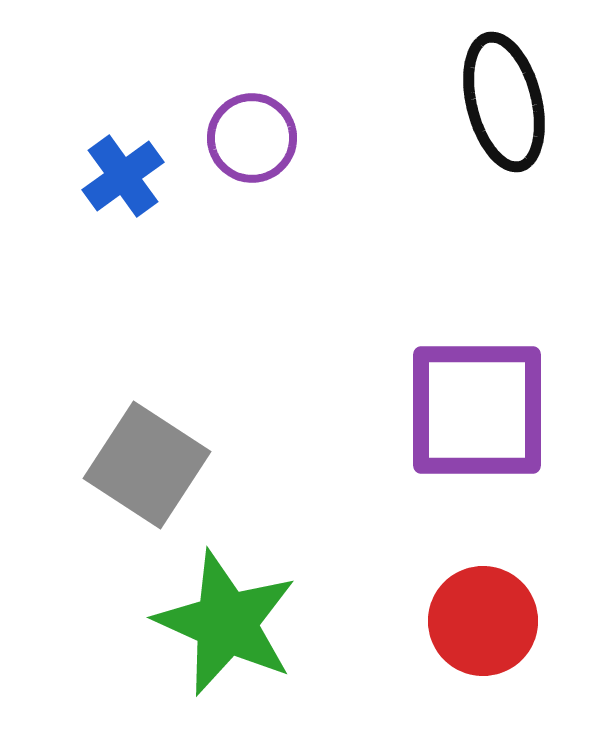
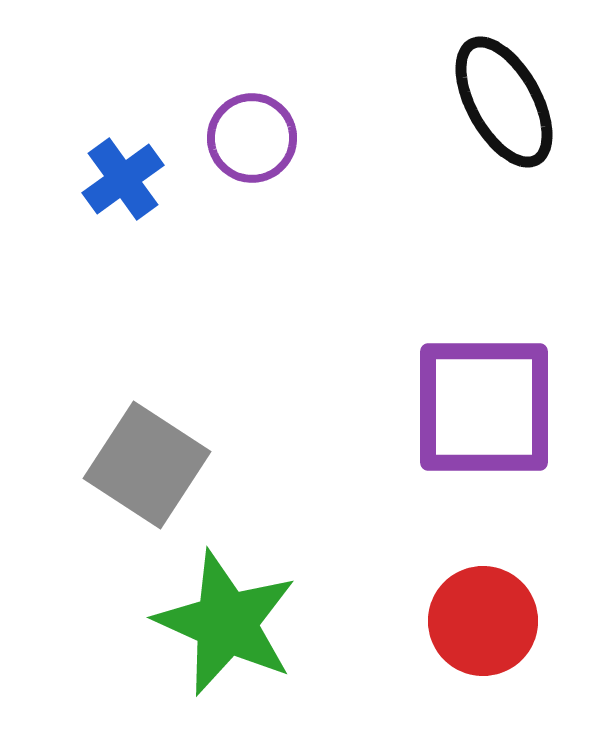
black ellipse: rotated 15 degrees counterclockwise
blue cross: moved 3 px down
purple square: moved 7 px right, 3 px up
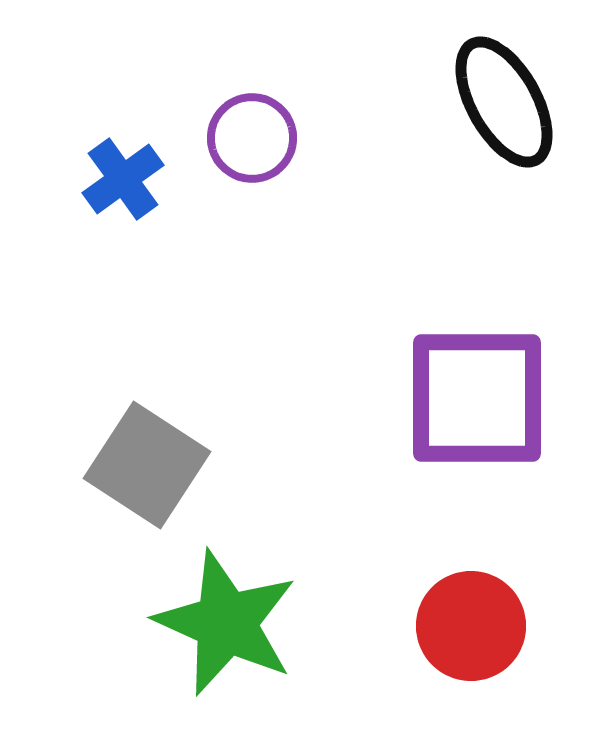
purple square: moved 7 px left, 9 px up
red circle: moved 12 px left, 5 px down
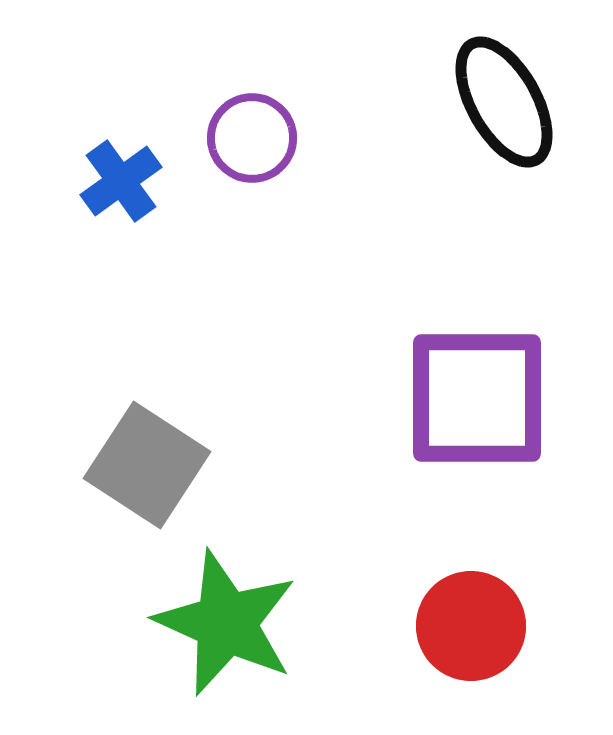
blue cross: moved 2 px left, 2 px down
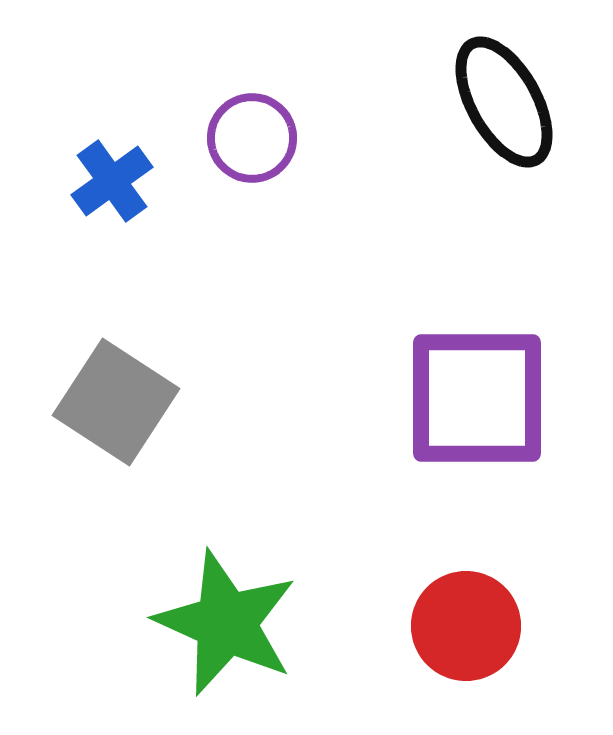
blue cross: moved 9 px left
gray square: moved 31 px left, 63 px up
red circle: moved 5 px left
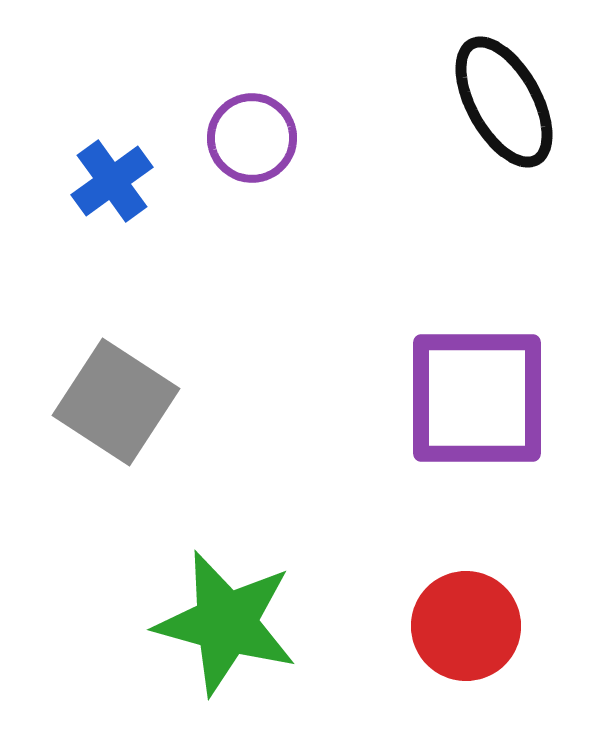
green star: rotated 9 degrees counterclockwise
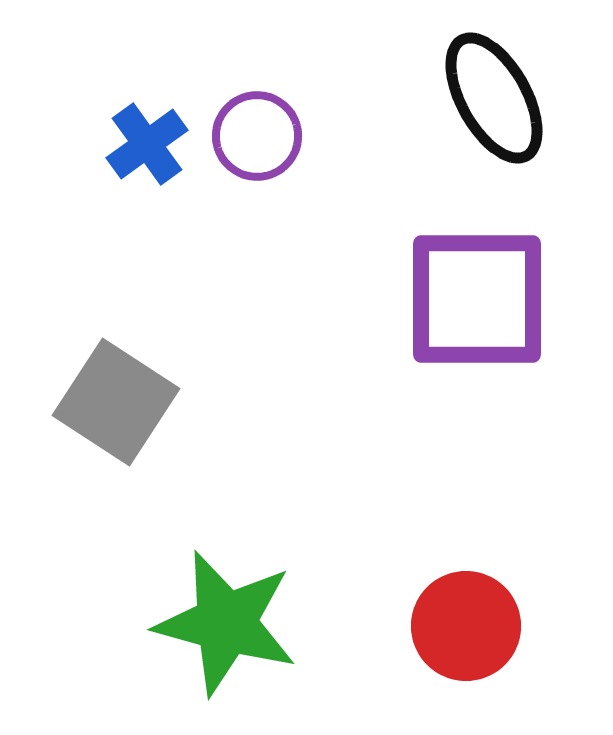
black ellipse: moved 10 px left, 4 px up
purple circle: moved 5 px right, 2 px up
blue cross: moved 35 px right, 37 px up
purple square: moved 99 px up
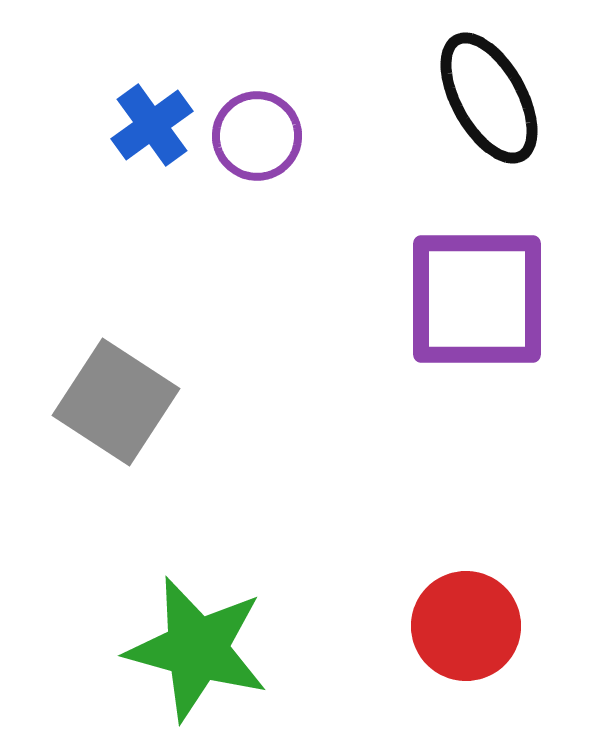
black ellipse: moved 5 px left
blue cross: moved 5 px right, 19 px up
green star: moved 29 px left, 26 px down
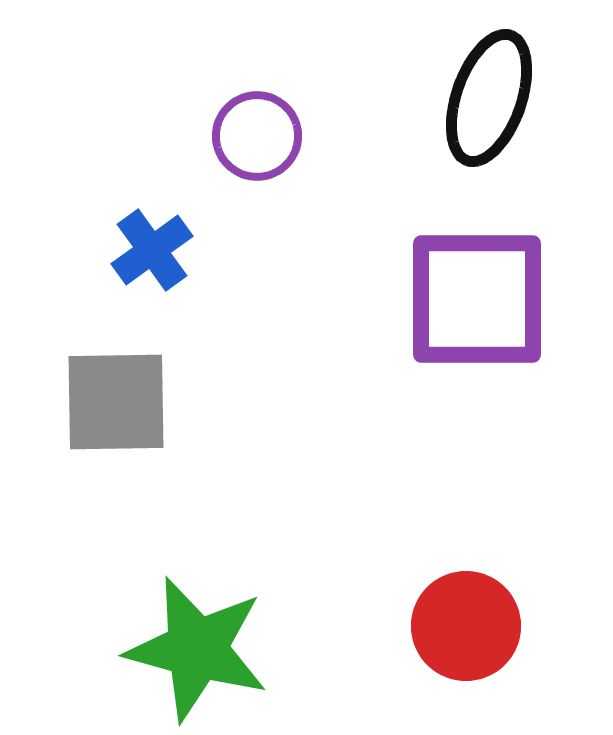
black ellipse: rotated 48 degrees clockwise
blue cross: moved 125 px down
gray square: rotated 34 degrees counterclockwise
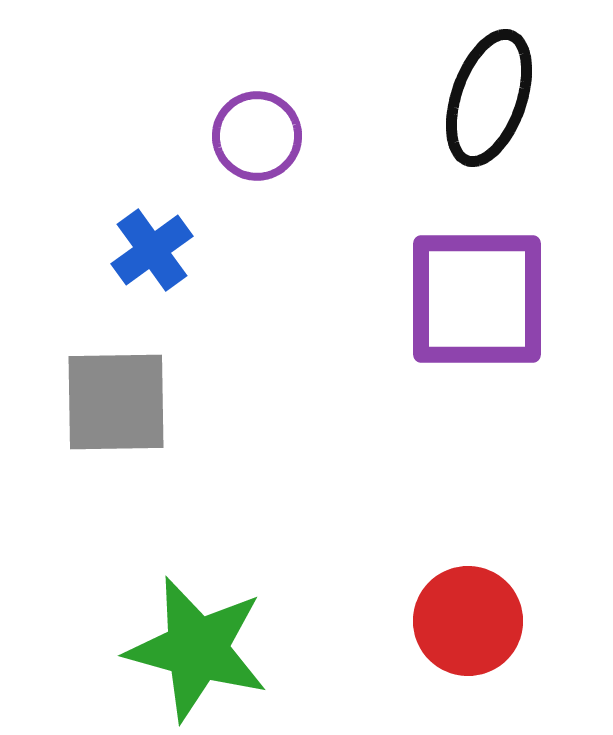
red circle: moved 2 px right, 5 px up
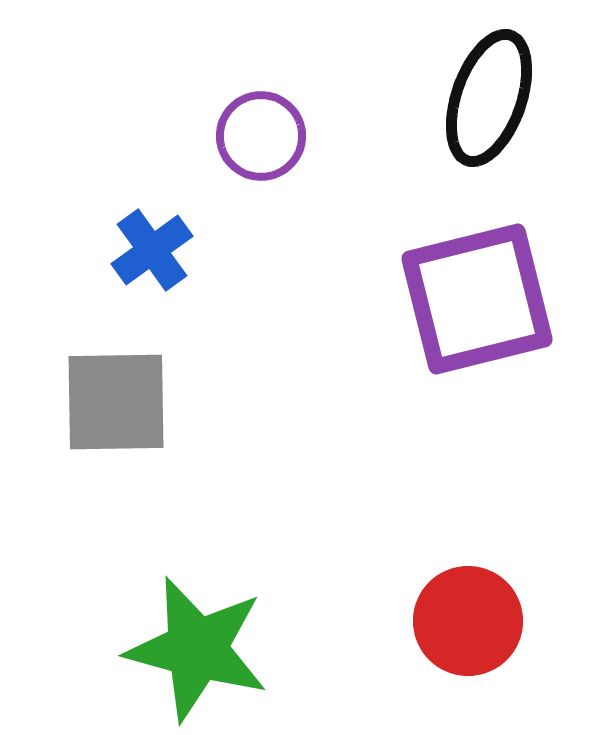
purple circle: moved 4 px right
purple square: rotated 14 degrees counterclockwise
